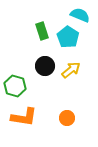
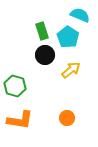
black circle: moved 11 px up
orange L-shape: moved 4 px left, 3 px down
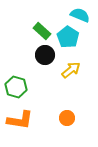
green rectangle: rotated 30 degrees counterclockwise
green hexagon: moved 1 px right, 1 px down
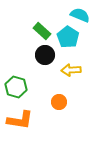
yellow arrow: rotated 144 degrees counterclockwise
orange circle: moved 8 px left, 16 px up
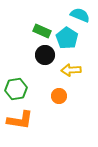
green rectangle: rotated 18 degrees counterclockwise
cyan pentagon: moved 1 px left, 1 px down
green hexagon: moved 2 px down; rotated 25 degrees counterclockwise
orange circle: moved 6 px up
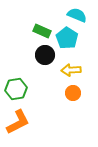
cyan semicircle: moved 3 px left
orange circle: moved 14 px right, 3 px up
orange L-shape: moved 2 px left, 2 px down; rotated 36 degrees counterclockwise
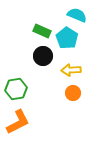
black circle: moved 2 px left, 1 px down
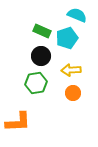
cyan pentagon: rotated 20 degrees clockwise
black circle: moved 2 px left
green hexagon: moved 20 px right, 6 px up
orange L-shape: rotated 24 degrees clockwise
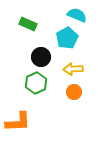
green rectangle: moved 14 px left, 7 px up
cyan pentagon: rotated 10 degrees counterclockwise
black circle: moved 1 px down
yellow arrow: moved 2 px right, 1 px up
green hexagon: rotated 15 degrees counterclockwise
orange circle: moved 1 px right, 1 px up
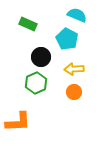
cyan pentagon: moved 1 px down; rotated 15 degrees counterclockwise
yellow arrow: moved 1 px right
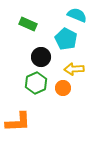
cyan pentagon: moved 1 px left
orange circle: moved 11 px left, 4 px up
